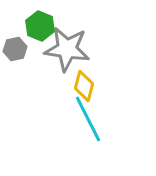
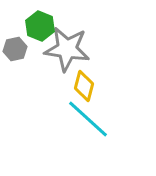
cyan line: rotated 21 degrees counterclockwise
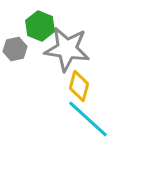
yellow diamond: moved 5 px left
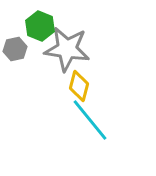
cyan line: moved 2 px right, 1 px down; rotated 9 degrees clockwise
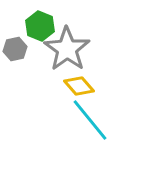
gray star: rotated 27 degrees clockwise
yellow diamond: rotated 56 degrees counterclockwise
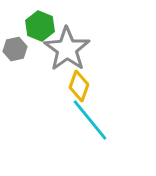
yellow diamond: rotated 60 degrees clockwise
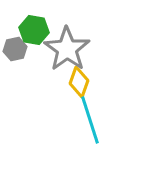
green hexagon: moved 6 px left, 4 px down; rotated 12 degrees counterclockwise
yellow diamond: moved 4 px up
cyan line: rotated 21 degrees clockwise
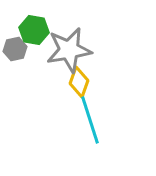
gray star: moved 2 px right, 1 px down; rotated 27 degrees clockwise
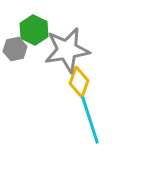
green hexagon: rotated 16 degrees clockwise
gray star: moved 2 px left
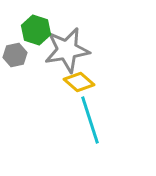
green hexagon: moved 2 px right; rotated 8 degrees counterclockwise
gray hexagon: moved 6 px down
yellow diamond: rotated 68 degrees counterclockwise
